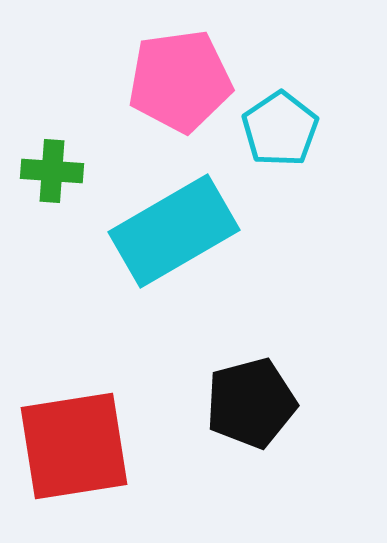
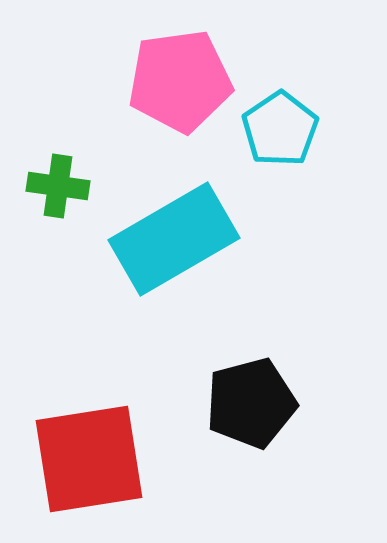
green cross: moved 6 px right, 15 px down; rotated 4 degrees clockwise
cyan rectangle: moved 8 px down
red square: moved 15 px right, 13 px down
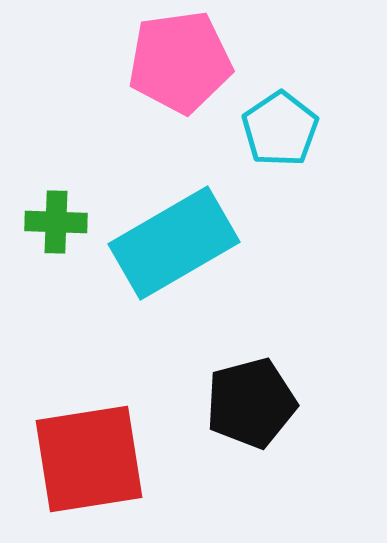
pink pentagon: moved 19 px up
green cross: moved 2 px left, 36 px down; rotated 6 degrees counterclockwise
cyan rectangle: moved 4 px down
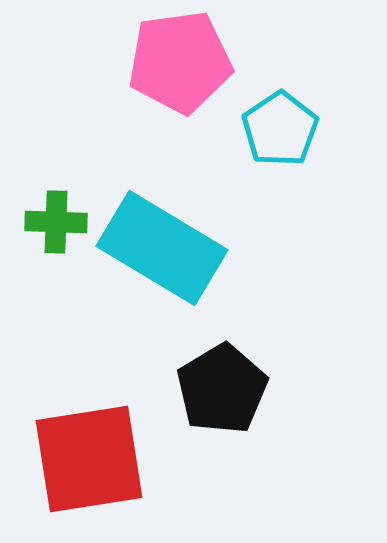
cyan rectangle: moved 12 px left, 5 px down; rotated 61 degrees clockwise
black pentagon: moved 29 px left, 14 px up; rotated 16 degrees counterclockwise
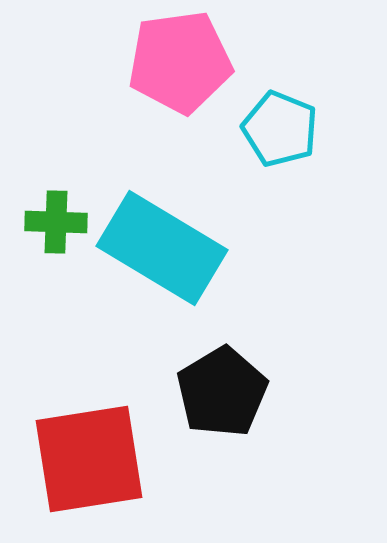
cyan pentagon: rotated 16 degrees counterclockwise
black pentagon: moved 3 px down
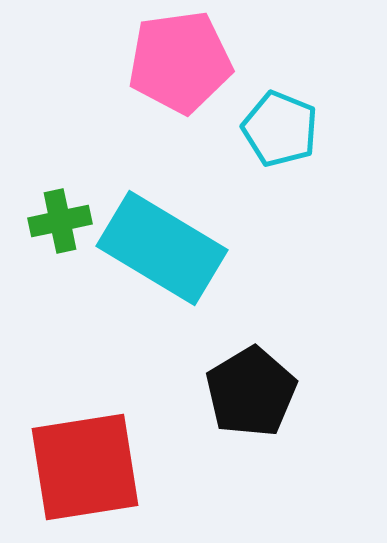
green cross: moved 4 px right, 1 px up; rotated 14 degrees counterclockwise
black pentagon: moved 29 px right
red square: moved 4 px left, 8 px down
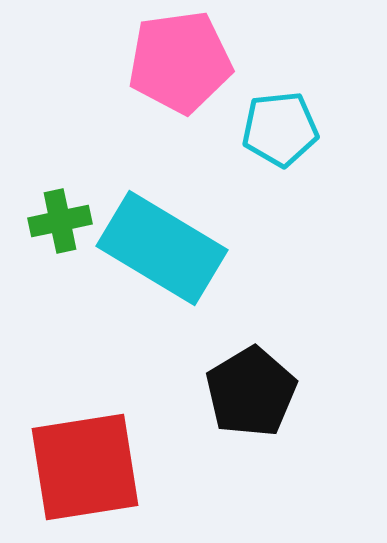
cyan pentagon: rotated 28 degrees counterclockwise
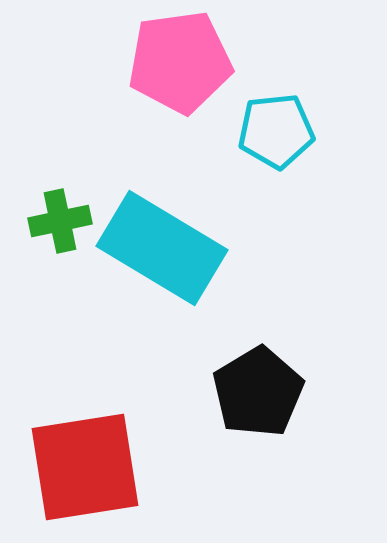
cyan pentagon: moved 4 px left, 2 px down
black pentagon: moved 7 px right
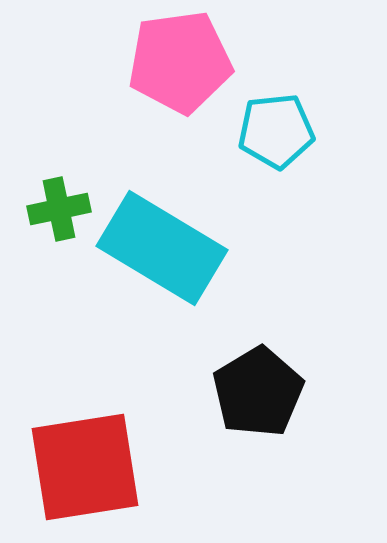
green cross: moved 1 px left, 12 px up
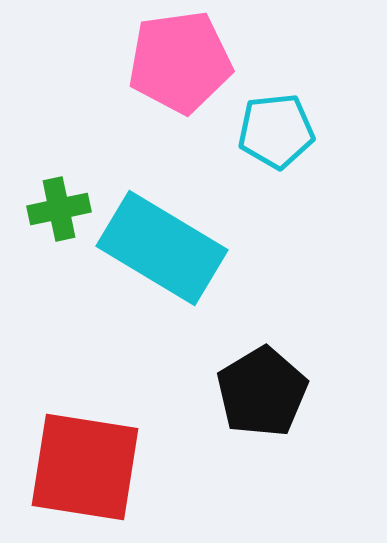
black pentagon: moved 4 px right
red square: rotated 18 degrees clockwise
